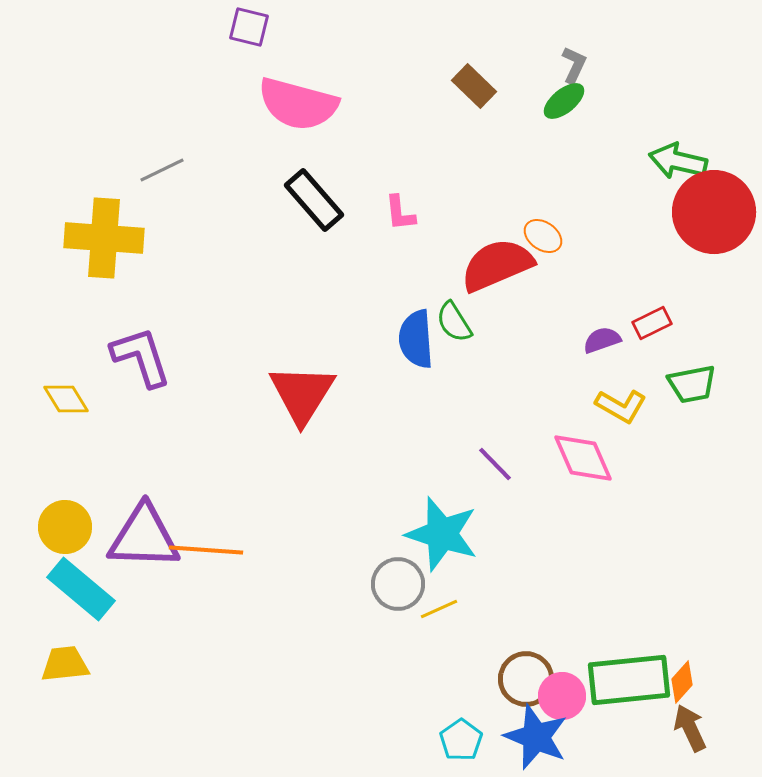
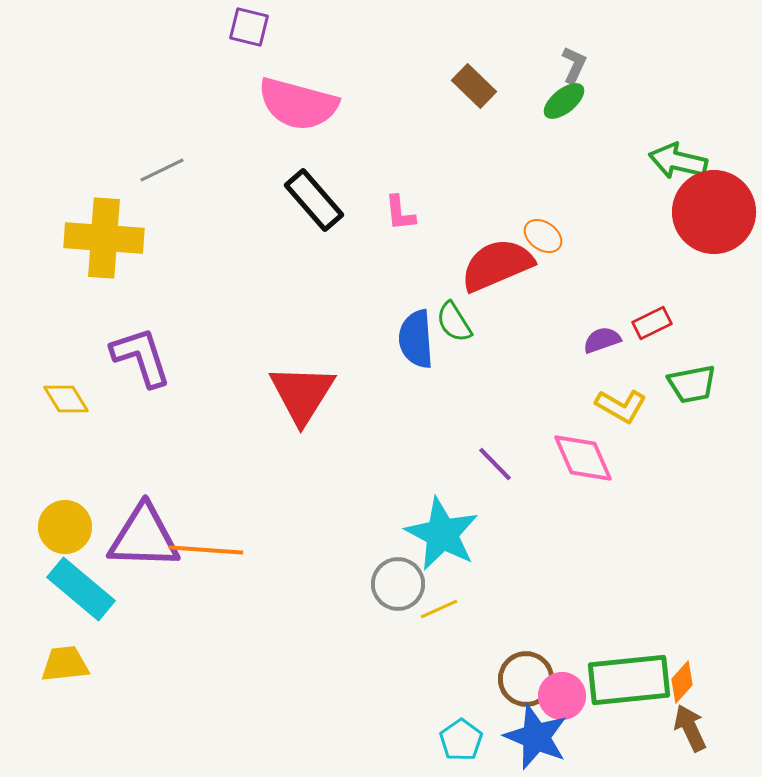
cyan star: rotated 10 degrees clockwise
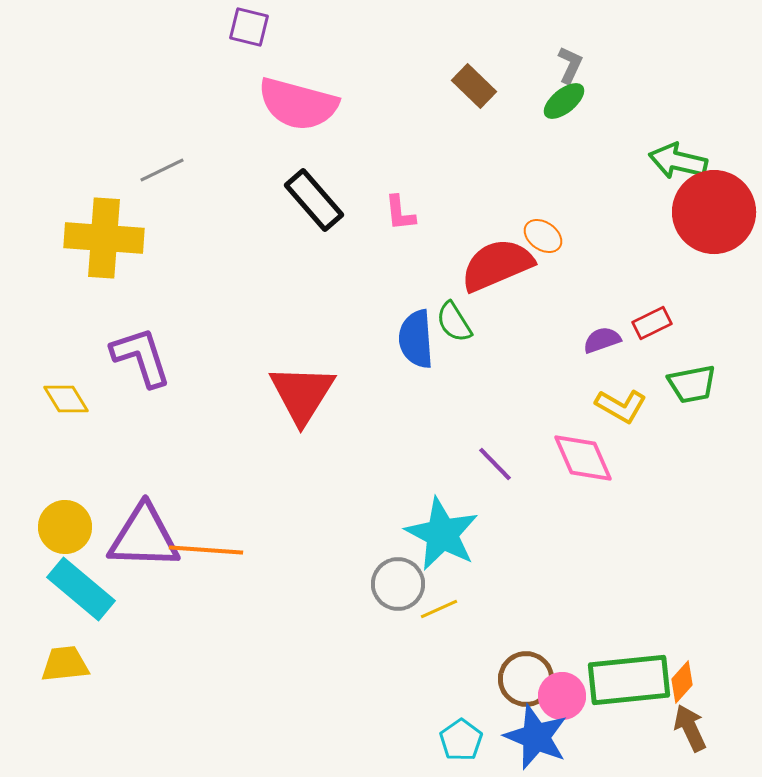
gray L-shape: moved 4 px left
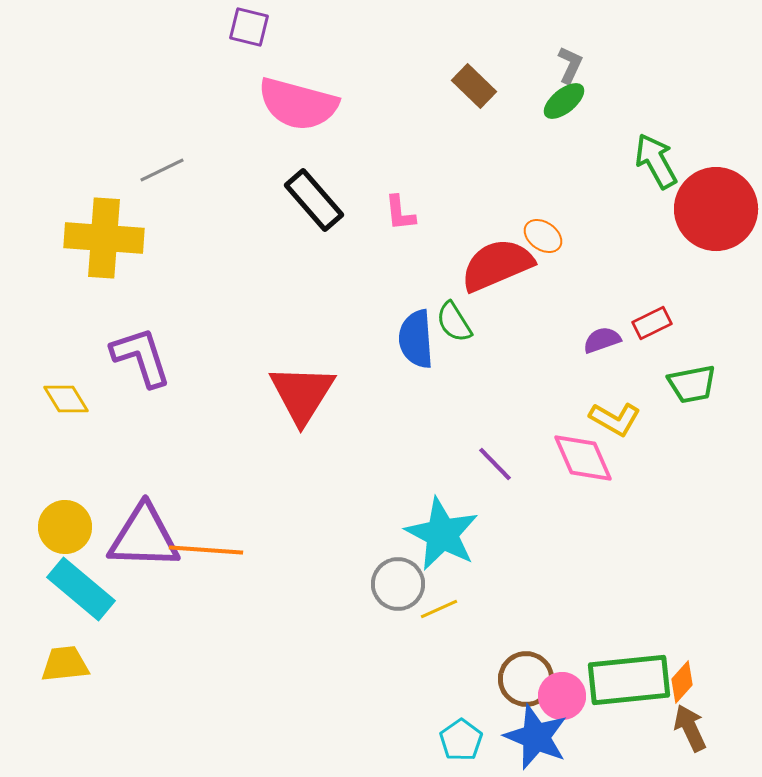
green arrow: moved 22 px left; rotated 48 degrees clockwise
red circle: moved 2 px right, 3 px up
yellow L-shape: moved 6 px left, 13 px down
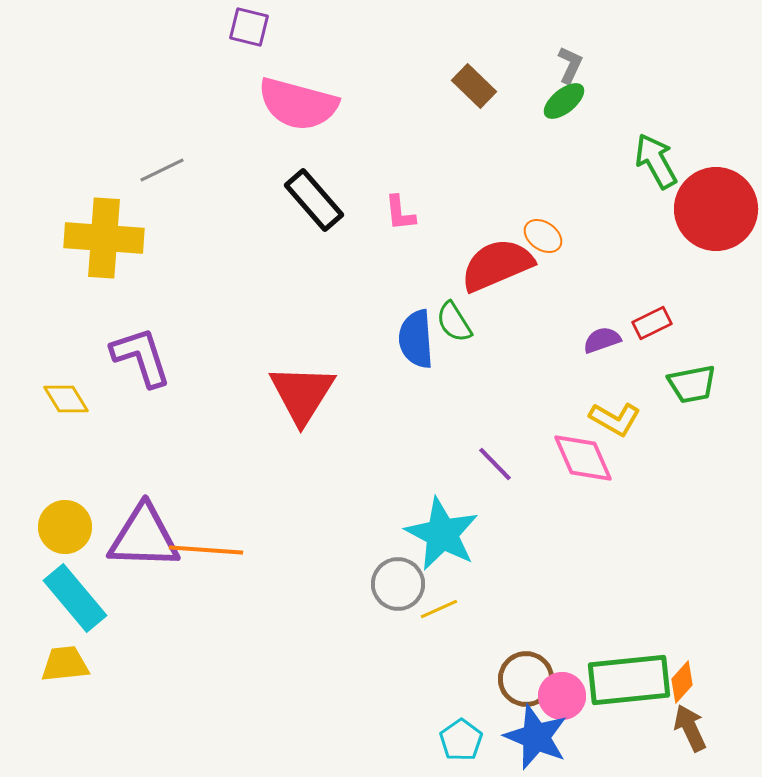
cyan rectangle: moved 6 px left, 9 px down; rotated 10 degrees clockwise
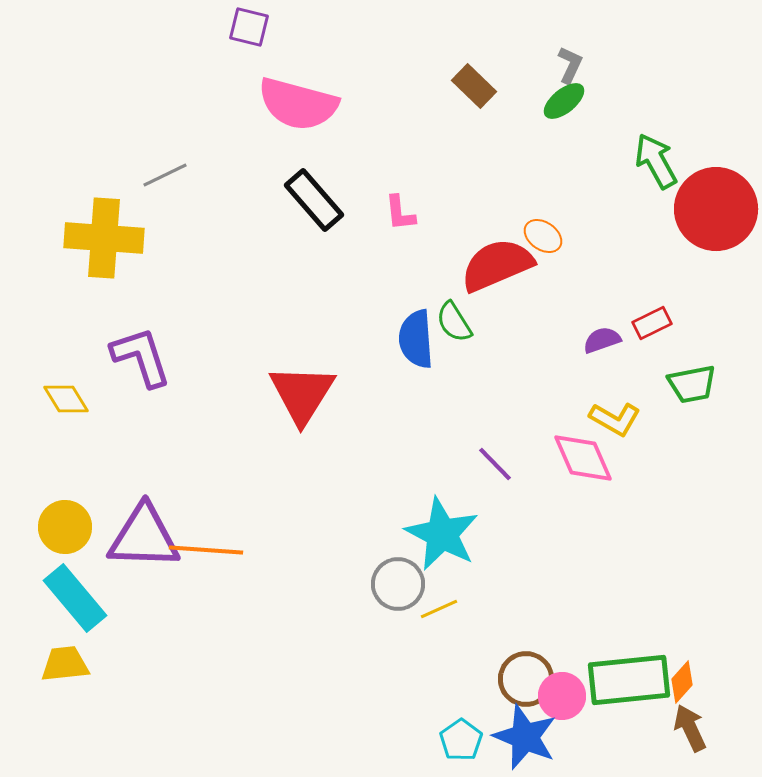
gray line: moved 3 px right, 5 px down
blue star: moved 11 px left
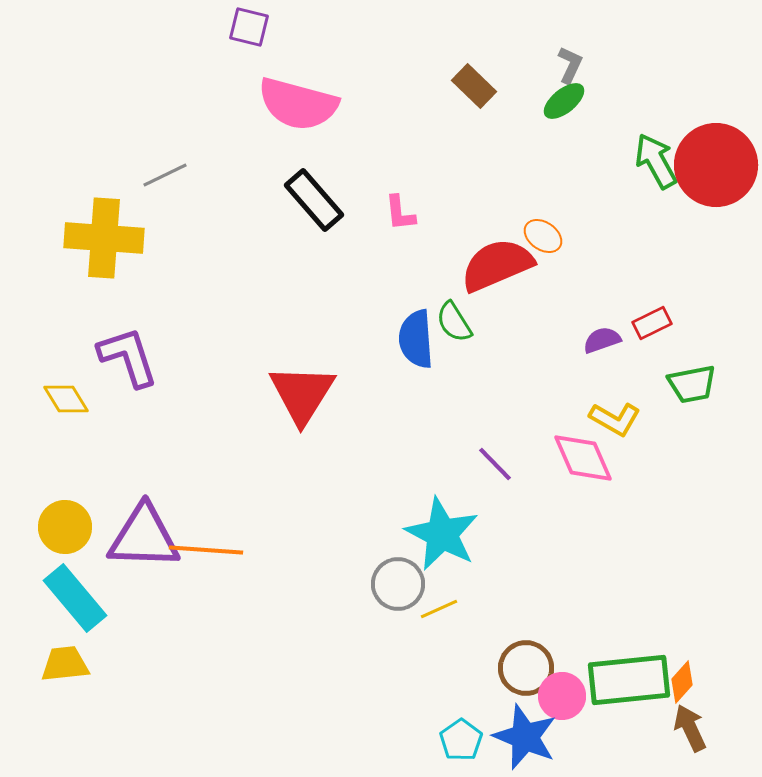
red circle: moved 44 px up
purple L-shape: moved 13 px left
brown circle: moved 11 px up
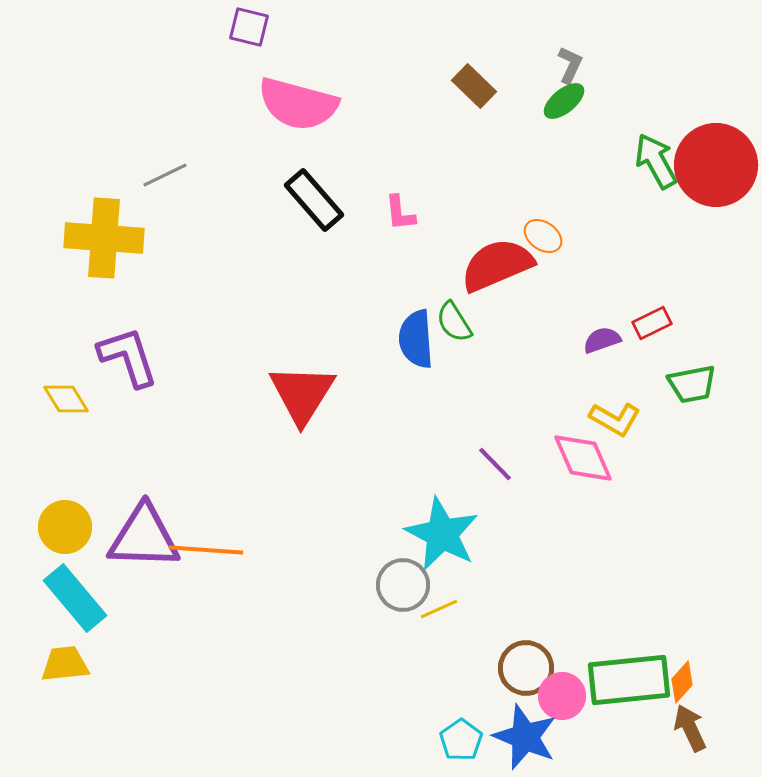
gray circle: moved 5 px right, 1 px down
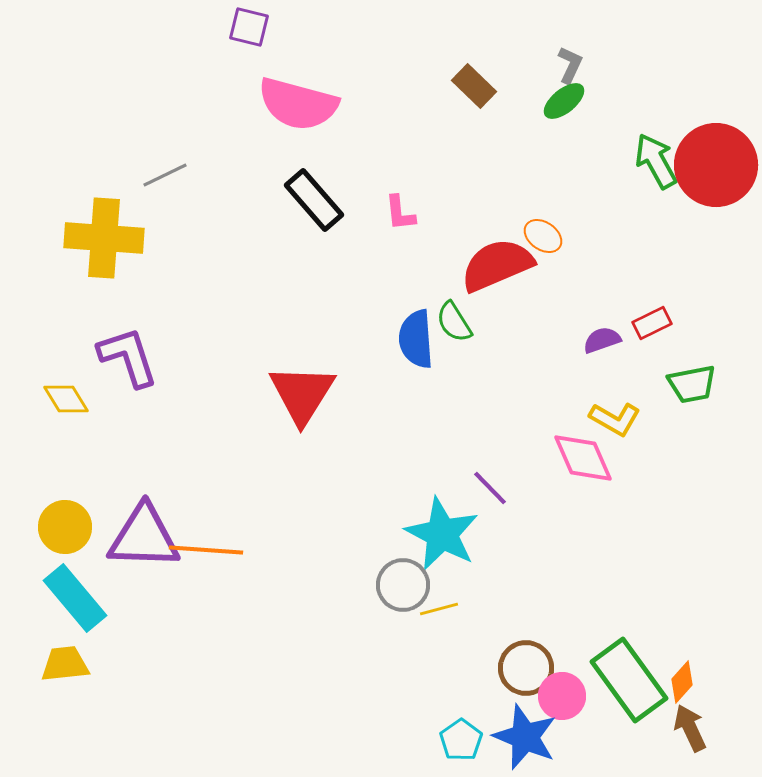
purple line: moved 5 px left, 24 px down
yellow line: rotated 9 degrees clockwise
green rectangle: rotated 60 degrees clockwise
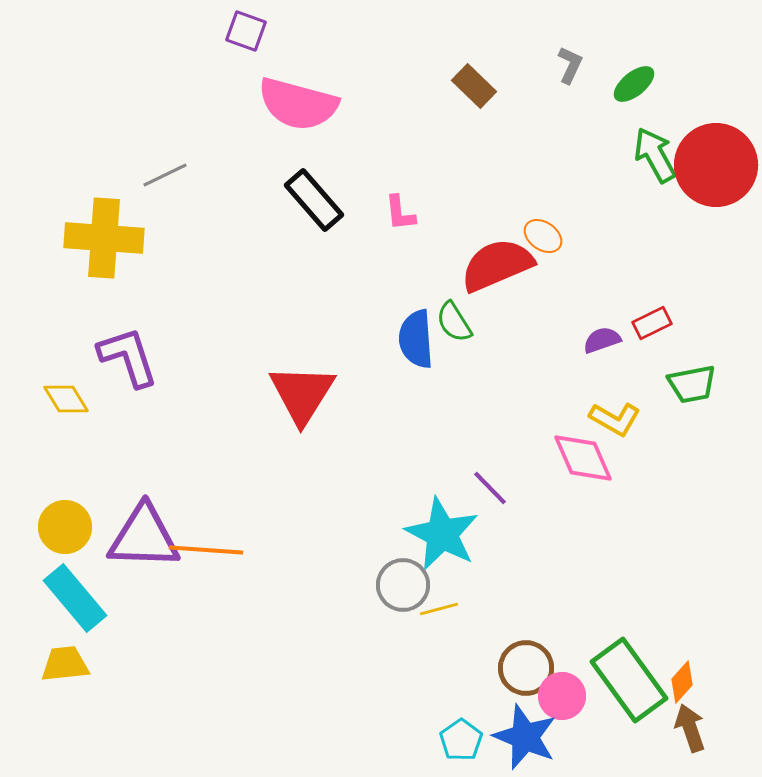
purple square: moved 3 px left, 4 px down; rotated 6 degrees clockwise
green ellipse: moved 70 px right, 17 px up
green arrow: moved 1 px left, 6 px up
brown arrow: rotated 6 degrees clockwise
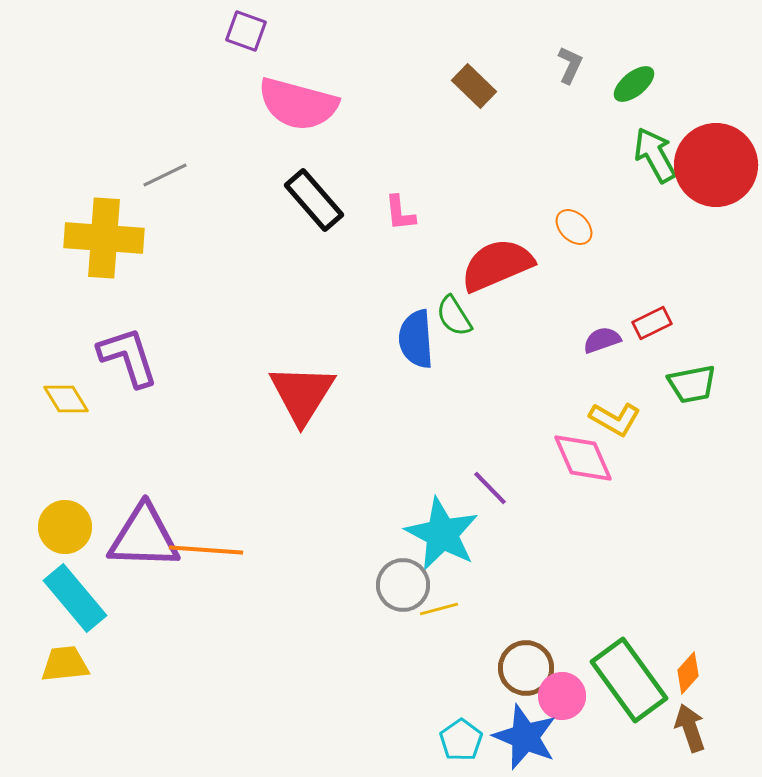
orange ellipse: moved 31 px right, 9 px up; rotated 9 degrees clockwise
green semicircle: moved 6 px up
orange diamond: moved 6 px right, 9 px up
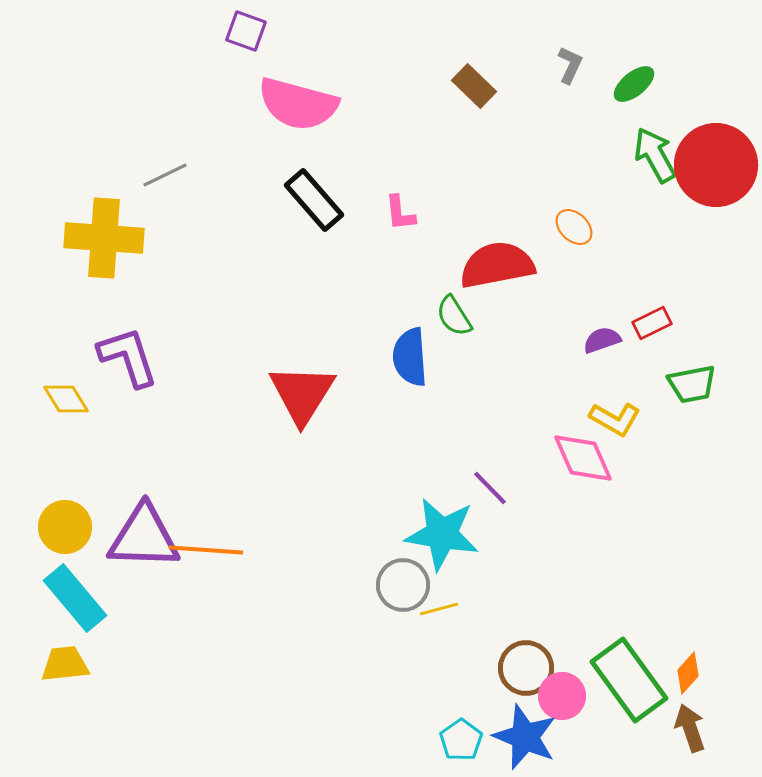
red semicircle: rotated 12 degrees clockwise
blue semicircle: moved 6 px left, 18 px down
cyan star: rotated 18 degrees counterclockwise
